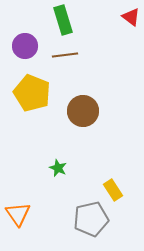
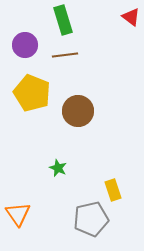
purple circle: moved 1 px up
brown circle: moved 5 px left
yellow rectangle: rotated 15 degrees clockwise
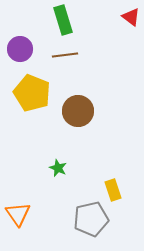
purple circle: moved 5 px left, 4 px down
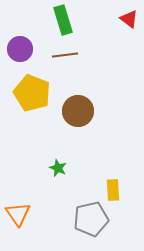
red triangle: moved 2 px left, 2 px down
yellow rectangle: rotated 15 degrees clockwise
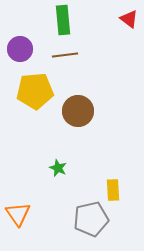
green rectangle: rotated 12 degrees clockwise
yellow pentagon: moved 3 px right, 2 px up; rotated 27 degrees counterclockwise
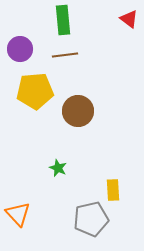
orange triangle: rotated 8 degrees counterclockwise
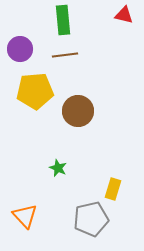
red triangle: moved 5 px left, 4 px up; rotated 24 degrees counterclockwise
yellow rectangle: moved 1 px up; rotated 20 degrees clockwise
orange triangle: moved 7 px right, 2 px down
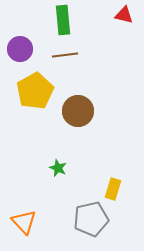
yellow pentagon: rotated 24 degrees counterclockwise
orange triangle: moved 1 px left, 6 px down
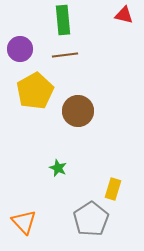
gray pentagon: rotated 20 degrees counterclockwise
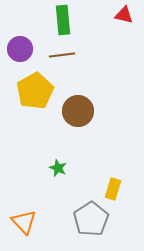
brown line: moved 3 px left
